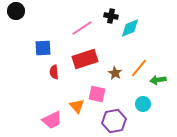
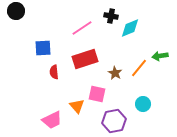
green arrow: moved 2 px right, 24 px up
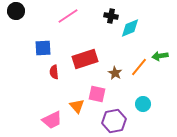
pink line: moved 14 px left, 12 px up
orange line: moved 1 px up
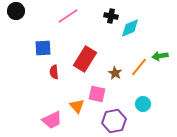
red rectangle: rotated 40 degrees counterclockwise
